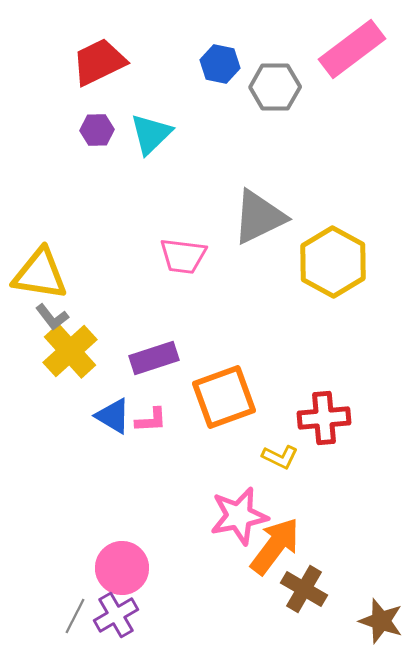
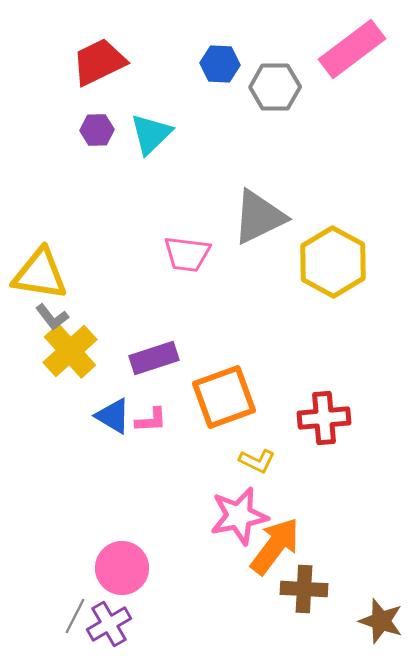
blue hexagon: rotated 9 degrees counterclockwise
pink trapezoid: moved 4 px right, 2 px up
yellow L-shape: moved 23 px left, 4 px down
brown cross: rotated 27 degrees counterclockwise
purple cross: moved 7 px left, 9 px down
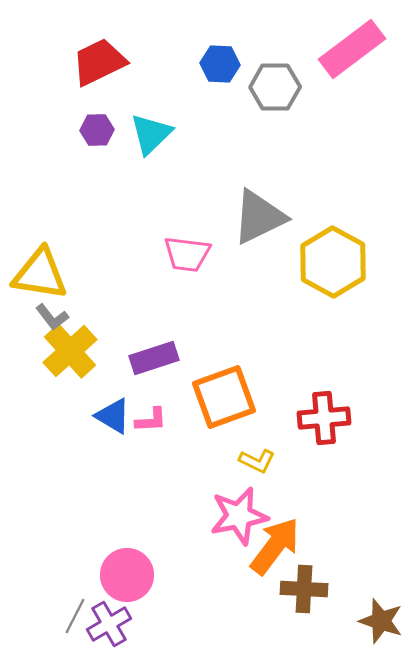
pink circle: moved 5 px right, 7 px down
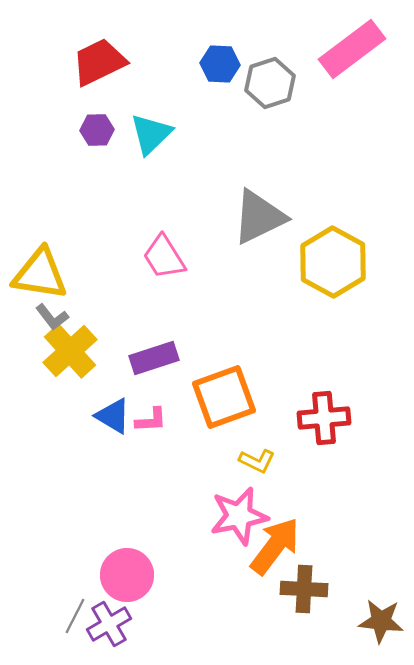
gray hexagon: moved 5 px left, 4 px up; rotated 18 degrees counterclockwise
pink trapezoid: moved 23 px left, 3 px down; rotated 51 degrees clockwise
brown star: rotated 12 degrees counterclockwise
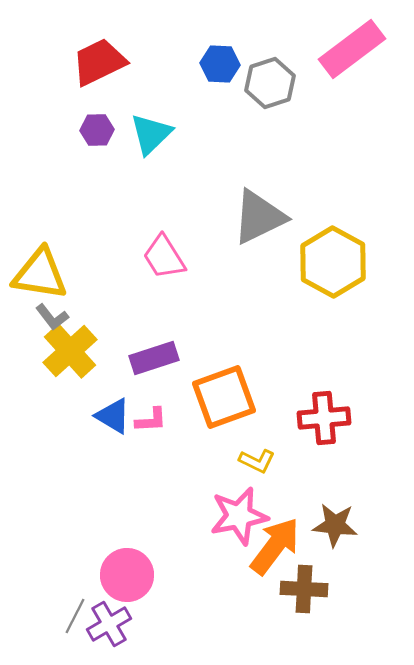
brown star: moved 46 px left, 96 px up
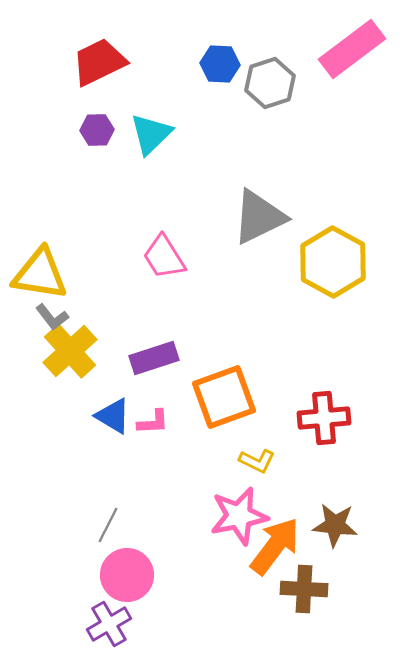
pink L-shape: moved 2 px right, 2 px down
gray line: moved 33 px right, 91 px up
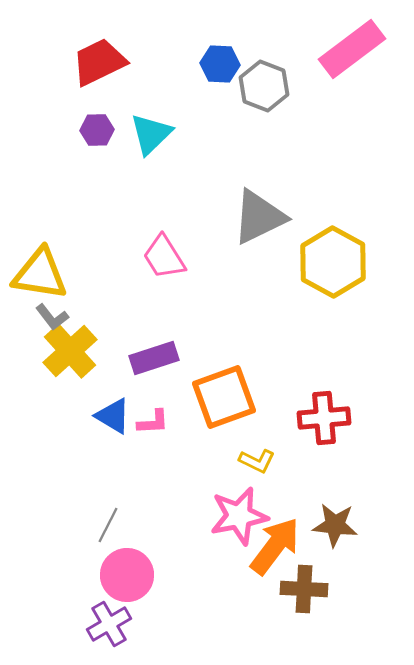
gray hexagon: moved 6 px left, 3 px down; rotated 21 degrees counterclockwise
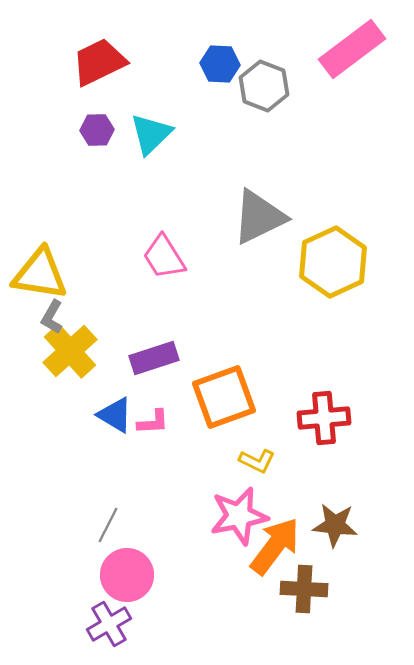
yellow hexagon: rotated 6 degrees clockwise
gray L-shape: rotated 68 degrees clockwise
blue triangle: moved 2 px right, 1 px up
